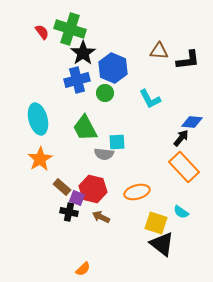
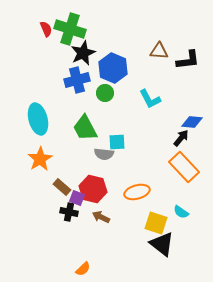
red semicircle: moved 4 px right, 3 px up; rotated 14 degrees clockwise
black star: rotated 10 degrees clockwise
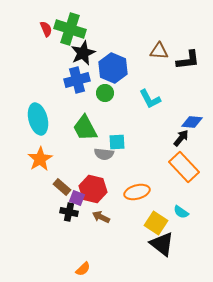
yellow square: rotated 15 degrees clockwise
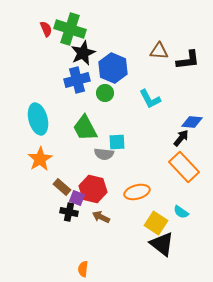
orange semicircle: rotated 140 degrees clockwise
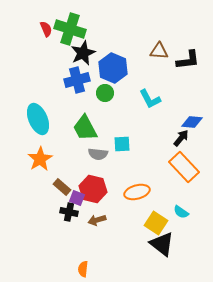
cyan ellipse: rotated 8 degrees counterclockwise
cyan square: moved 5 px right, 2 px down
gray semicircle: moved 6 px left
brown arrow: moved 4 px left, 3 px down; rotated 42 degrees counterclockwise
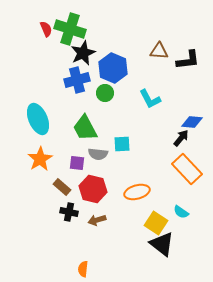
orange rectangle: moved 3 px right, 2 px down
purple square: moved 35 px up; rotated 14 degrees counterclockwise
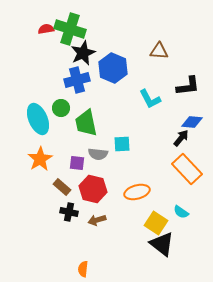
red semicircle: rotated 77 degrees counterclockwise
black L-shape: moved 26 px down
green circle: moved 44 px left, 15 px down
green trapezoid: moved 1 px right, 5 px up; rotated 16 degrees clockwise
